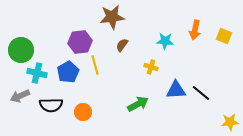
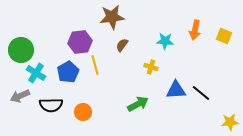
cyan cross: moved 1 px left; rotated 18 degrees clockwise
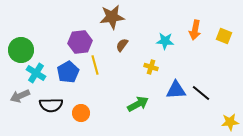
orange circle: moved 2 px left, 1 px down
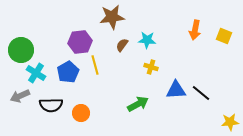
cyan star: moved 18 px left, 1 px up
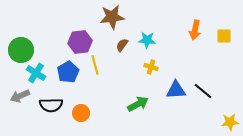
yellow square: rotated 21 degrees counterclockwise
black line: moved 2 px right, 2 px up
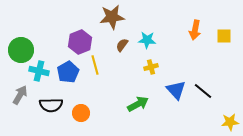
purple hexagon: rotated 15 degrees counterclockwise
yellow cross: rotated 32 degrees counterclockwise
cyan cross: moved 3 px right, 2 px up; rotated 18 degrees counterclockwise
blue triangle: rotated 50 degrees clockwise
gray arrow: moved 1 px up; rotated 144 degrees clockwise
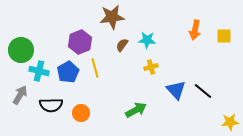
yellow line: moved 3 px down
green arrow: moved 2 px left, 6 px down
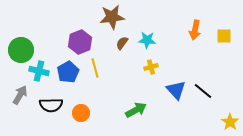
brown semicircle: moved 2 px up
yellow star: rotated 30 degrees counterclockwise
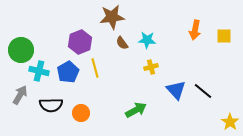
brown semicircle: rotated 72 degrees counterclockwise
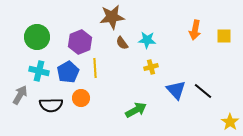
green circle: moved 16 px right, 13 px up
yellow line: rotated 12 degrees clockwise
orange circle: moved 15 px up
